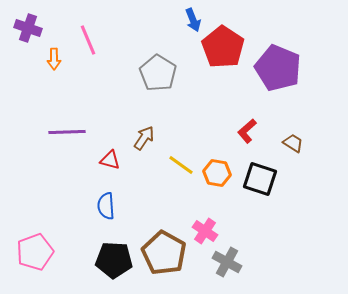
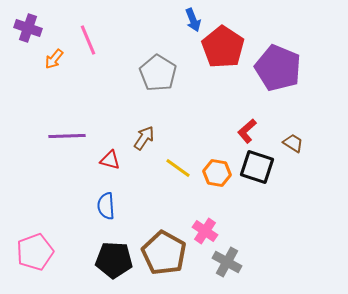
orange arrow: rotated 40 degrees clockwise
purple line: moved 4 px down
yellow line: moved 3 px left, 3 px down
black square: moved 3 px left, 12 px up
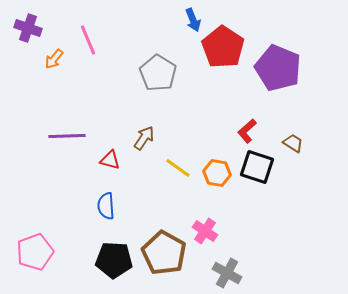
gray cross: moved 11 px down
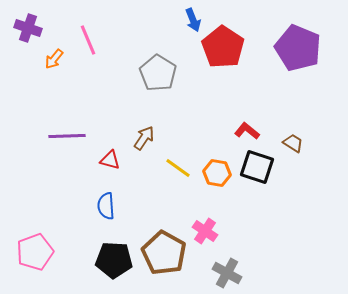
purple pentagon: moved 20 px right, 20 px up
red L-shape: rotated 80 degrees clockwise
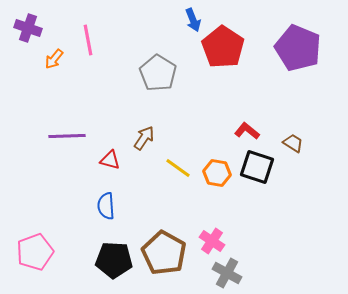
pink line: rotated 12 degrees clockwise
pink cross: moved 7 px right, 10 px down
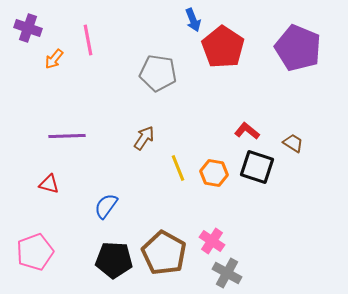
gray pentagon: rotated 24 degrees counterclockwise
red triangle: moved 61 px left, 24 px down
yellow line: rotated 32 degrees clockwise
orange hexagon: moved 3 px left
blue semicircle: rotated 40 degrees clockwise
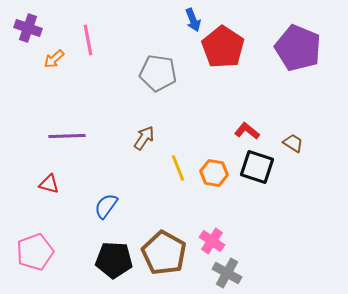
orange arrow: rotated 10 degrees clockwise
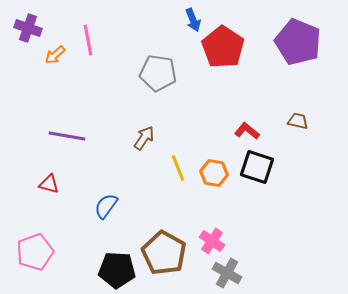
purple pentagon: moved 6 px up
orange arrow: moved 1 px right, 4 px up
purple line: rotated 12 degrees clockwise
brown trapezoid: moved 5 px right, 22 px up; rotated 20 degrees counterclockwise
black pentagon: moved 3 px right, 10 px down
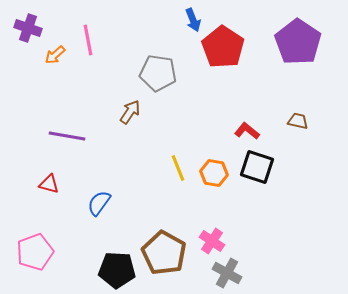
purple pentagon: rotated 12 degrees clockwise
brown arrow: moved 14 px left, 26 px up
blue semicircle: moved 7 px left, 3 px up
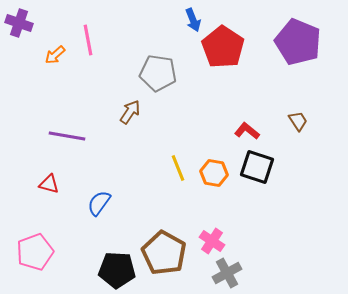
purple cross: moved 9 px left, 5 px up
purple pentagon: rotated 12 degrees counterclockwise
brown trapezoid: rotated 45 degrees clockwise
gray cross: rotated 32 degrees clockwise
